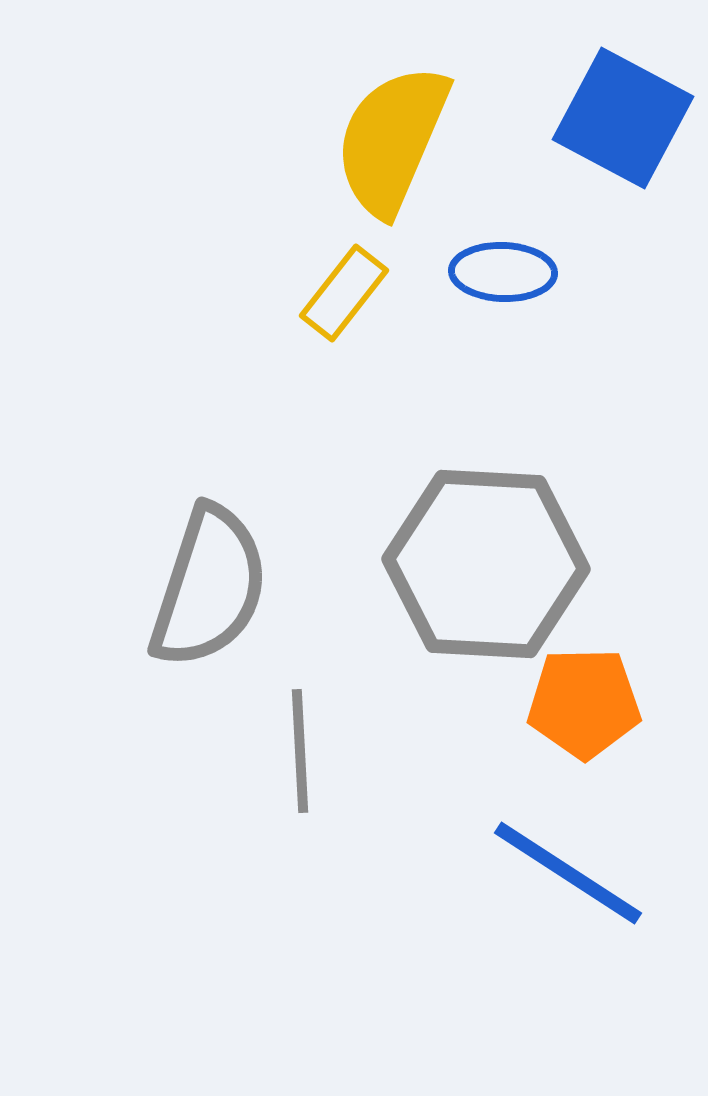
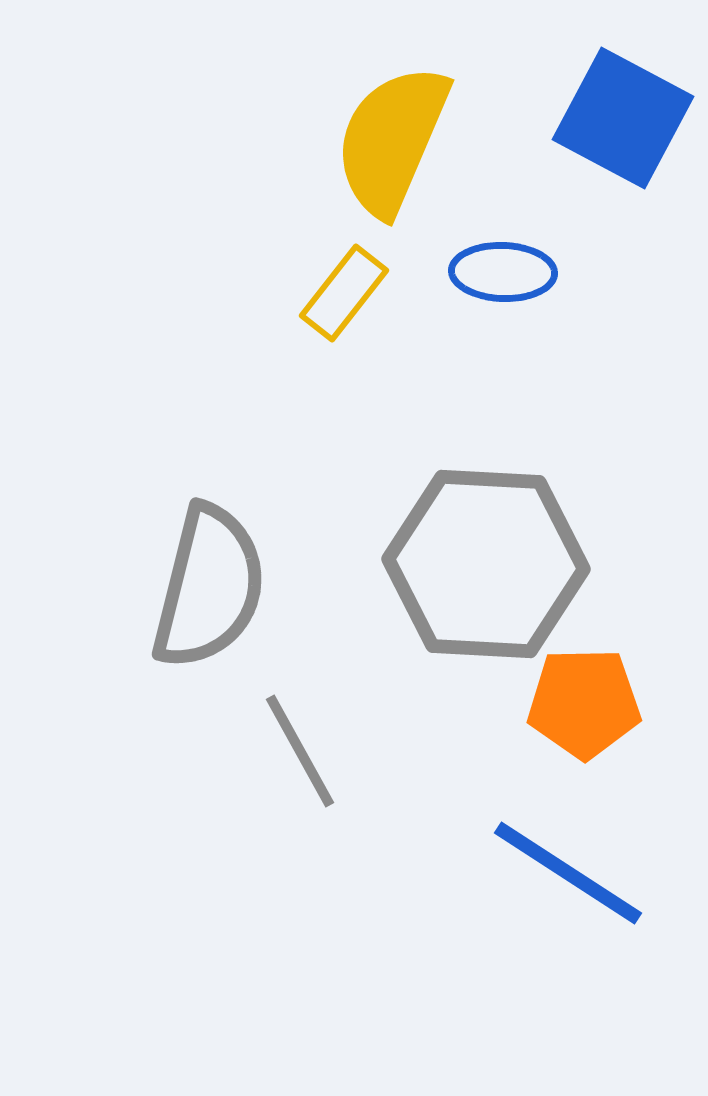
gray semicircle: rotated 4 degrees counterclockwise
gray line: rotated 26 degrees counterclockwise
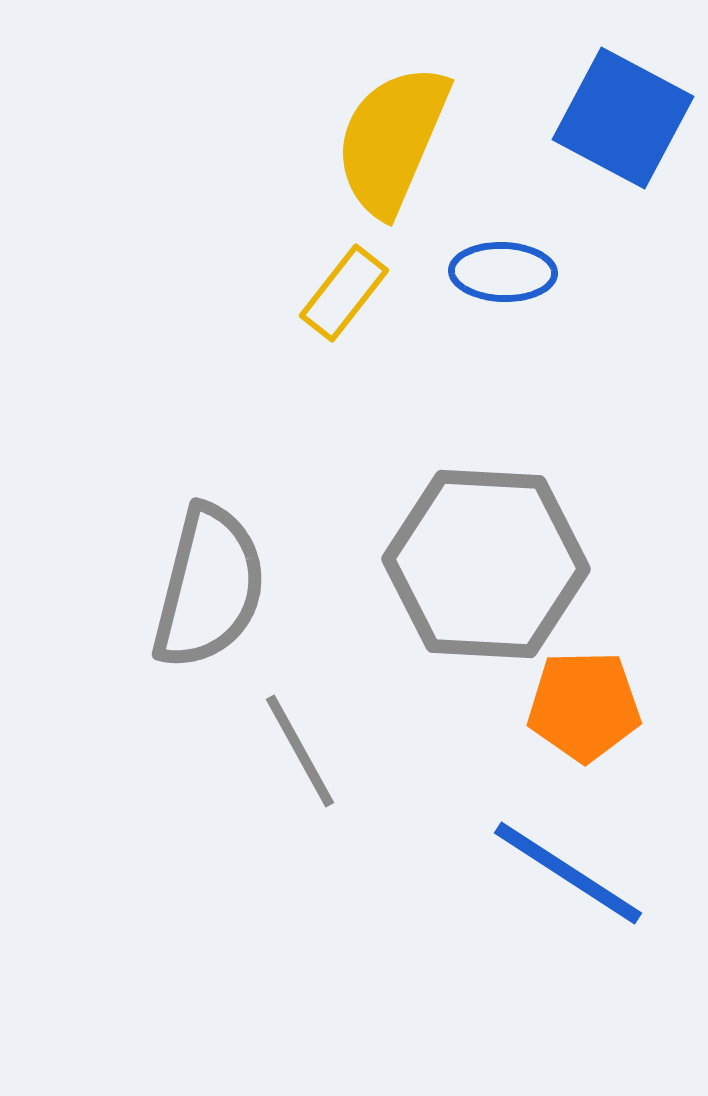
orange pentagon: moved 3 px down
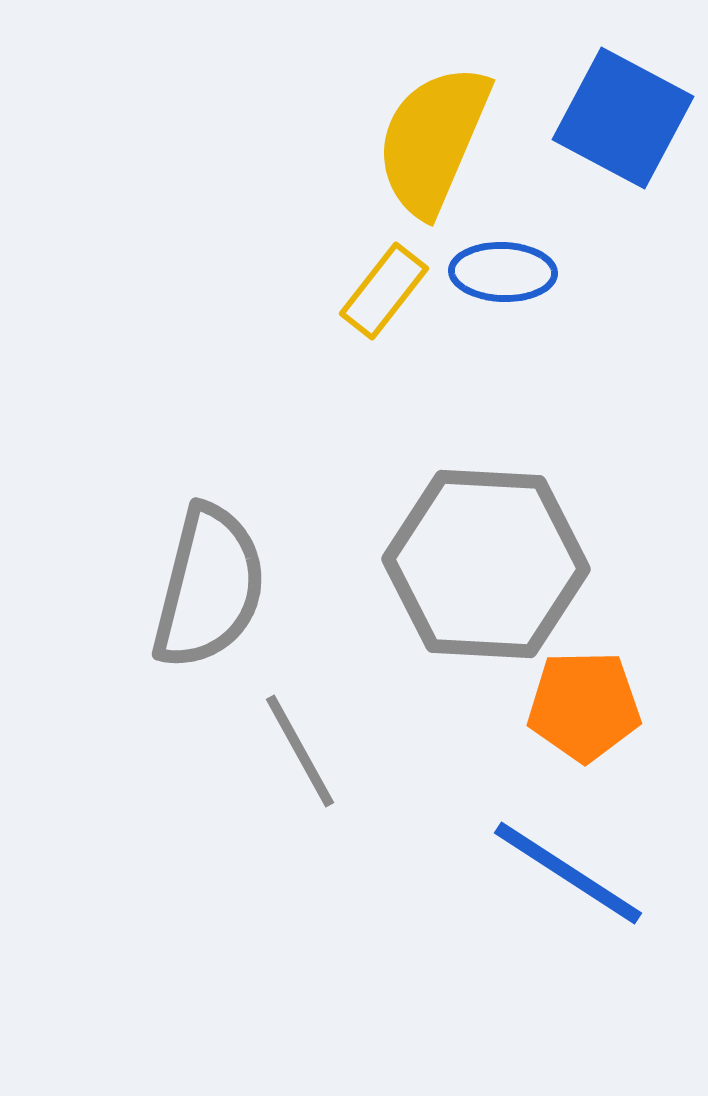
yellow semicircle: moved 41 px right
yellow rectangle: moved 40 px right, 2 px up
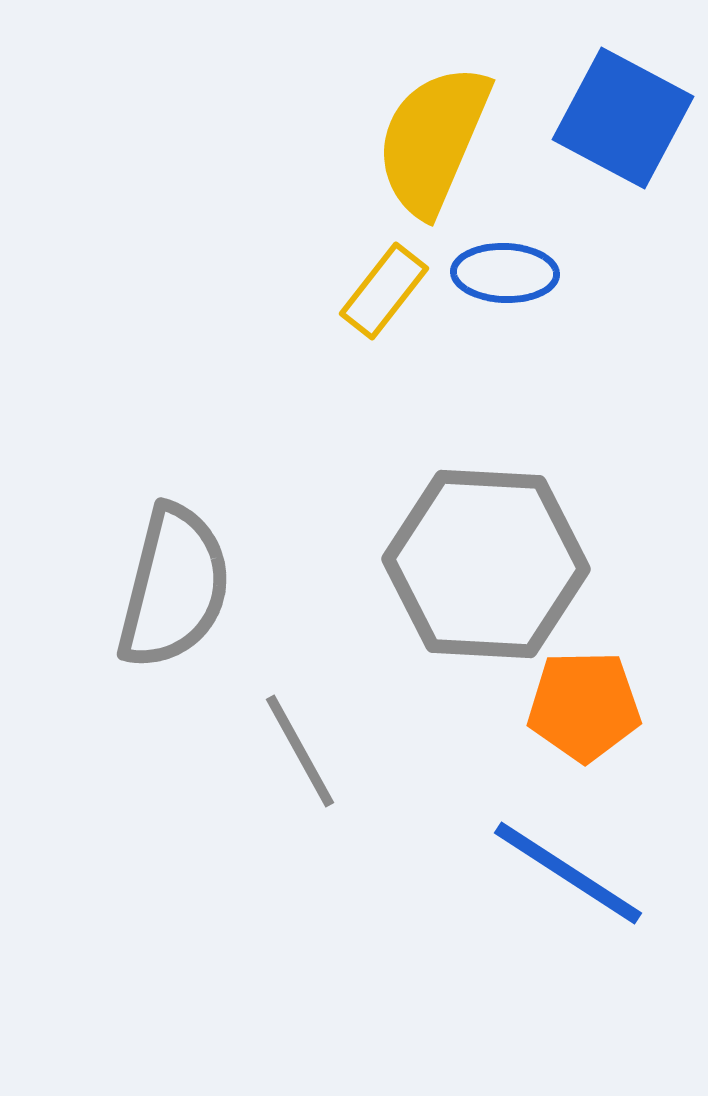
blue ellipse: moved 2 px right, 1 px down
gray semicircle: moved 35 px left
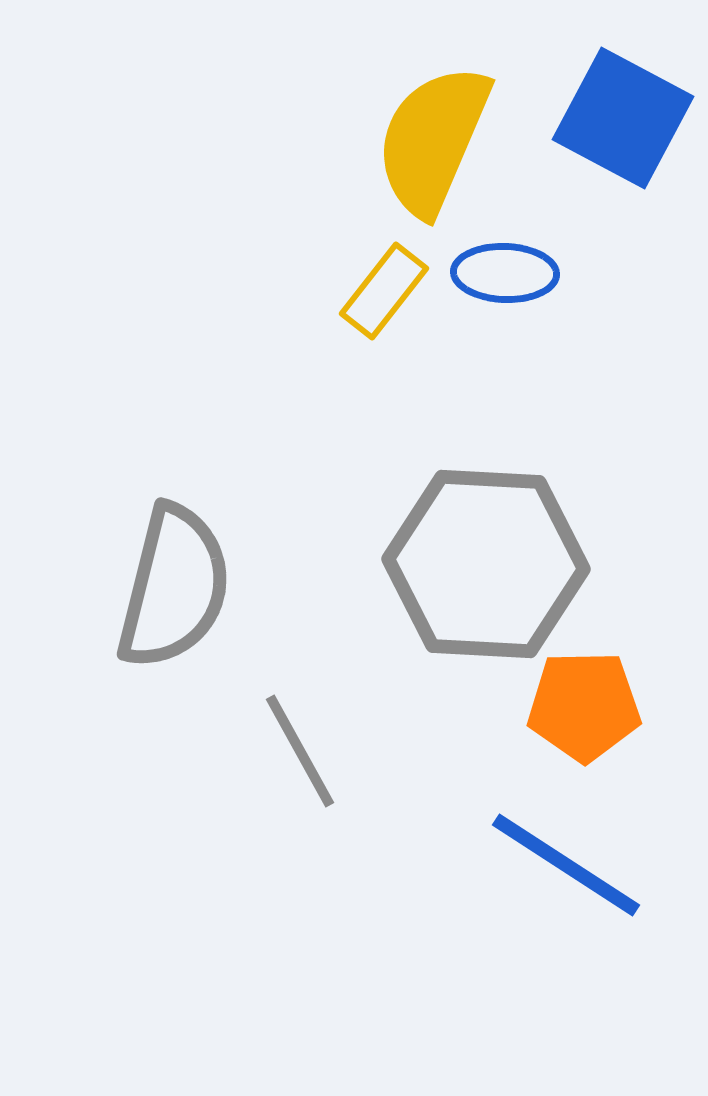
blue line: moved 2 px left, 8 px up
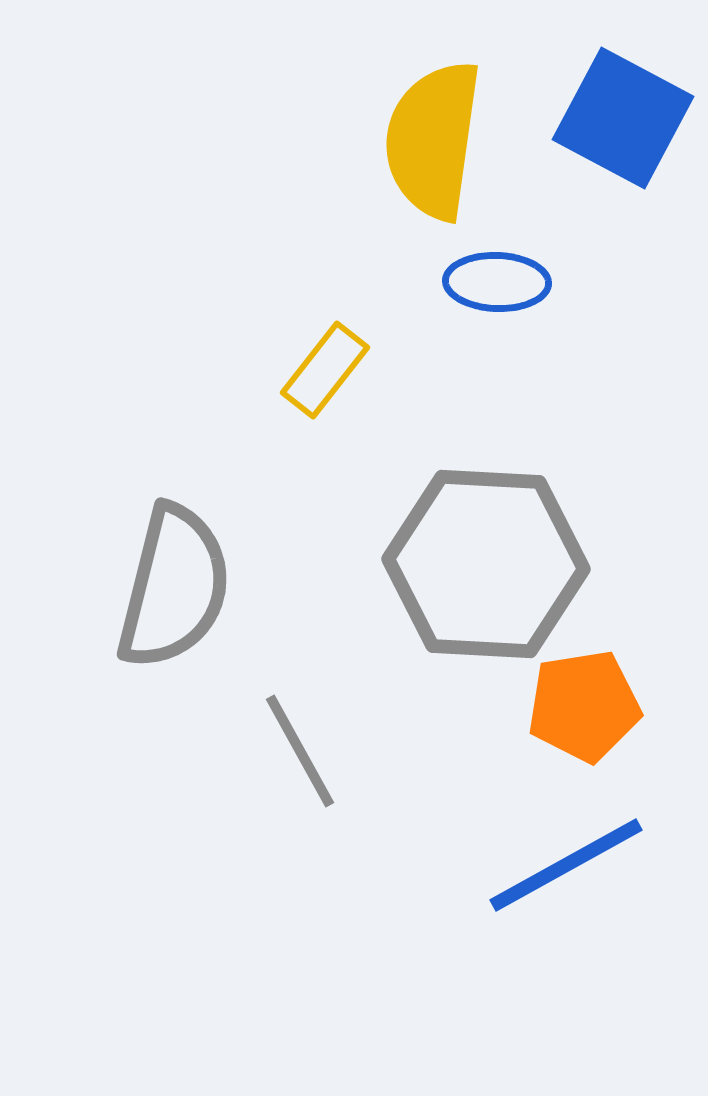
yellow semicircle: rotated 15 degrees counterclockwise
blue ellipse: moved 8 px left, 9 px down
yellow rectangle: moved 59 px left, 79 px down
orange pentagon: rotated 8 degrees counterclockwise
blue line: rotated 62 degrees counterclockwise
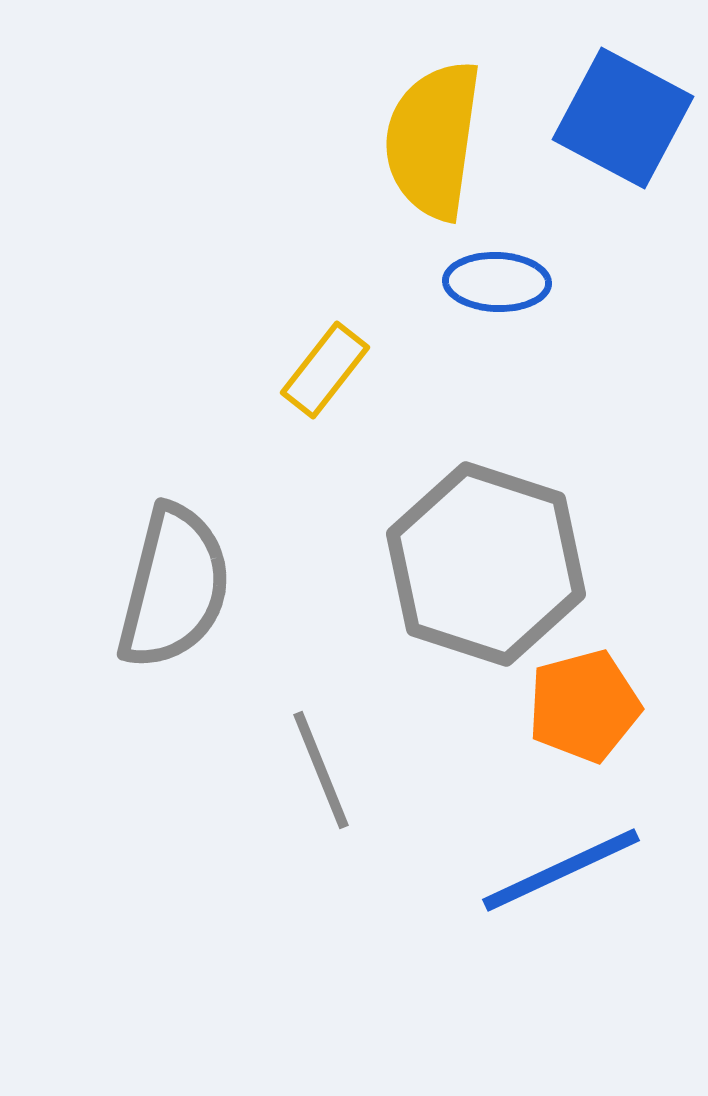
gray hexagon: rotated 15 degrees clockwise
orange pentagon: rotated 6 degrees counterclockwise
gray line: moved 21 px right, 19 px down; rotated 7 degrees clockwise
blue line: moved 5 px left, 5 px down; rotated 4 degrees clockwise
